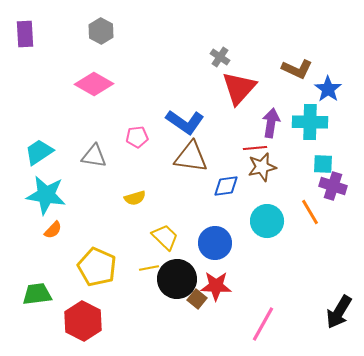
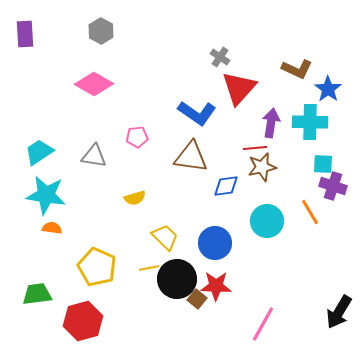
blue L-shape: moved 12 px right, 9 px up
orange semicircle: moved 1 px left, 2 px up; rotated 126 degrees counterclockwise
red hexagon: rotated 18 degrees clockwise
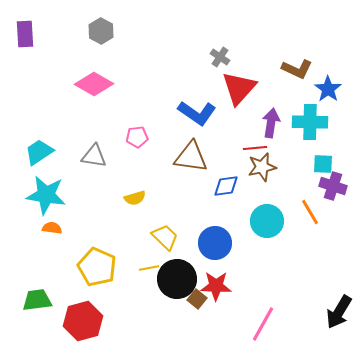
green trapezoid: moved 6 px down
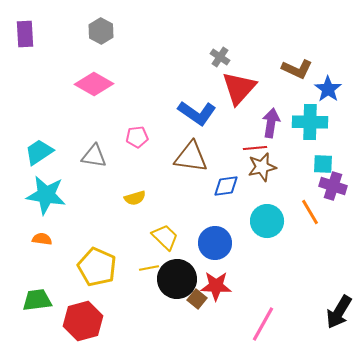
orange semicircle: moved 10 px left, 11 px down
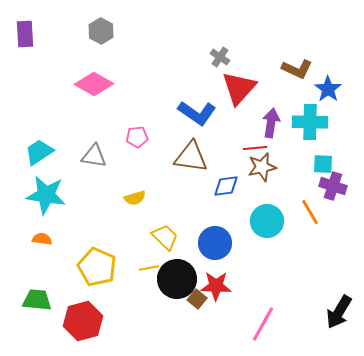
green trapezoid: rotated 12 degrees clockwise
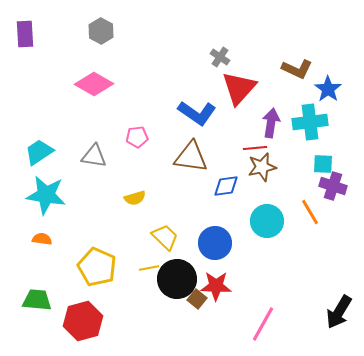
cyan cross: rotated 8 degrees counterclockwise
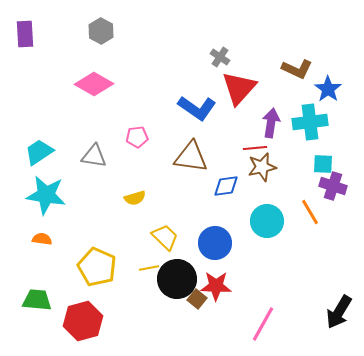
blue L-shape: moved 5 px up
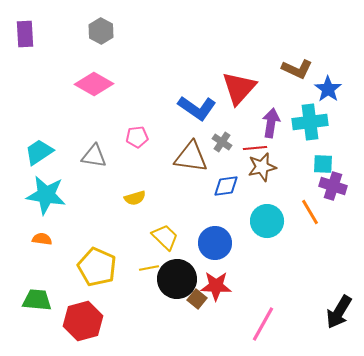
gray cross: moved 2 px right, 85 px down
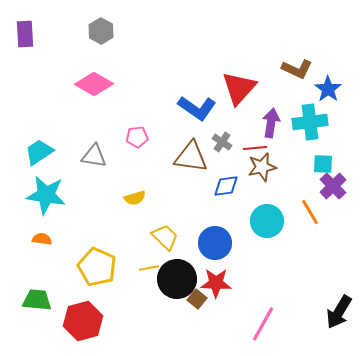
purple cross: rotated 28 degrees clockwise
red star: moved 3 px up
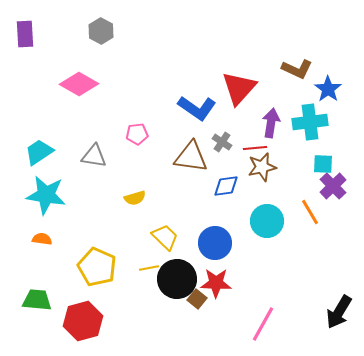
pink diamond: moved 15 px left
pink pentagon: moved 3 px up
